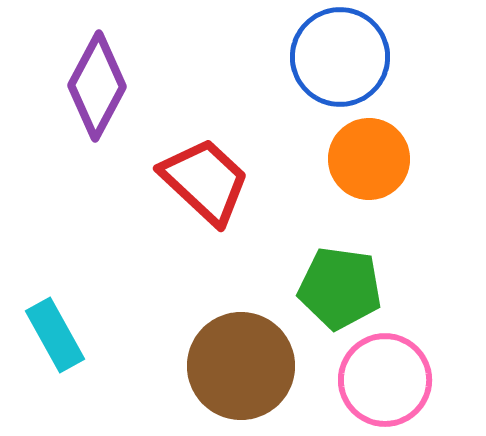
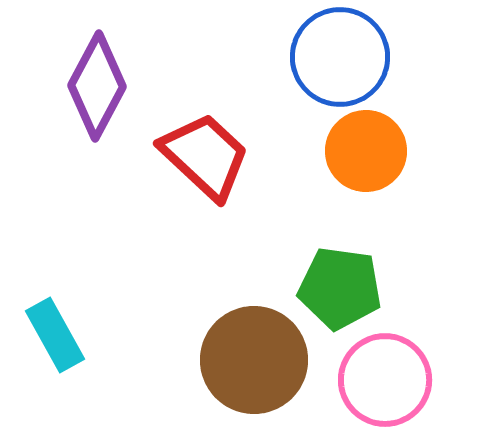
orange circle: moved 3 px left, 8 px up
red trapezoid: moved 25 px up
brown circle: moved 13 px right, 6 px up
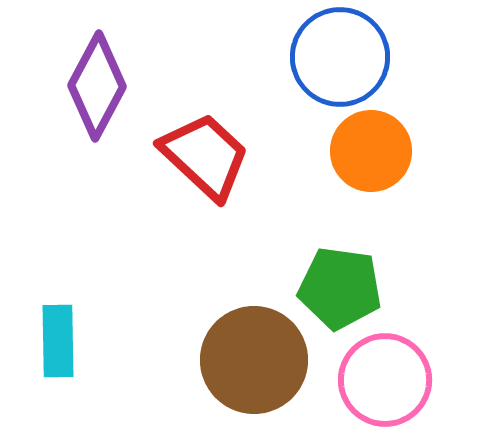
orange circle: moved 5 px right
cyan rectangle: moved 3 px right, 6 px down; rotated 28 degrees clockwise
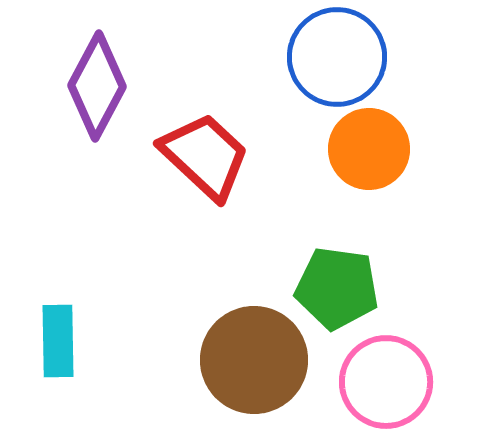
blue circle: moved 3 px left
orange circle: moved 2 px left, 2 px up
green pentagon: moved 3 px left
pink circle: moved 1 px right, 2 px down
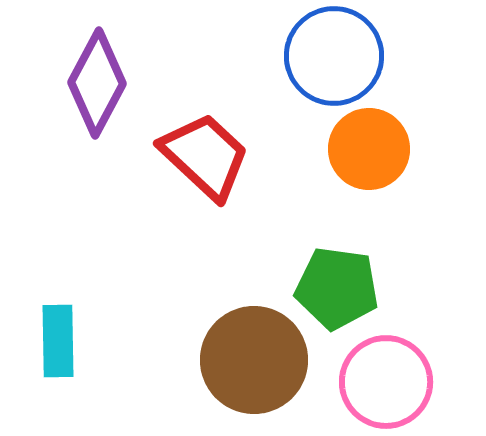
blue circle: moved 3 px left, 1 px up
purple diamond: moved 3 px up
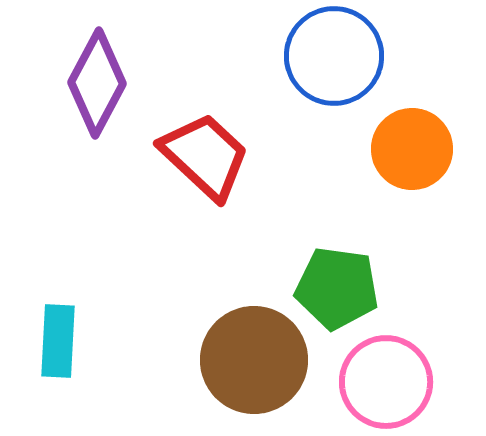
orange circle: moved 43 px right
cyan rectangle: rotated 4 degrees clockwise
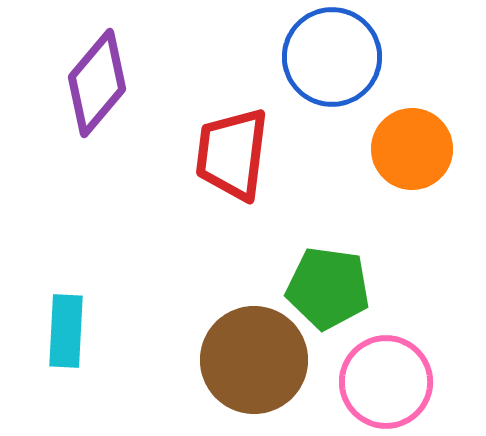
blue circle: moved 2 px left, 1 px down
purple diamond: rotated 12 degrees clockwise
red trapezoid: moved 27 px right, 2 px up; rotated 126 degrees counterclockwise
green pentagon: moved 9 px left
cyan rectangle: moved 8 px right, 10 px up
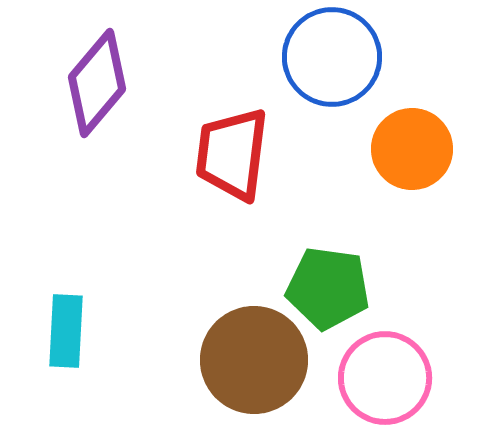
pink circle: moved 1 px left, 4 px up
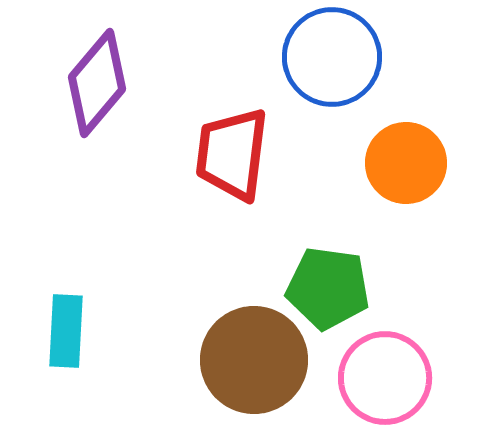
orange circle: moved 6 px left, 14 px down
